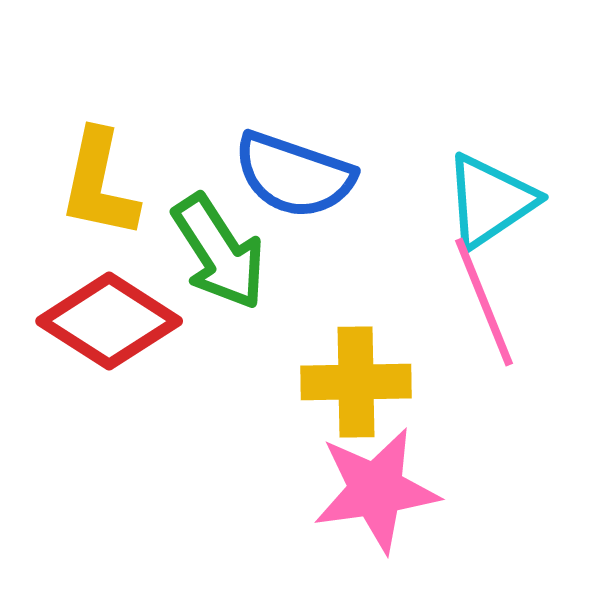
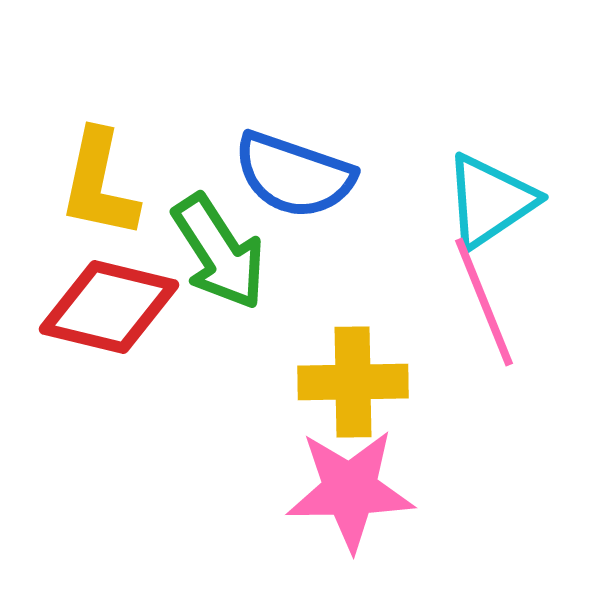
red diamond: moved 14 px up; rotated 19 degrees counterclockwise
yellow cross: moved 3 px left
pink star: moved 26 px left; rotated 7 degrees clockwise
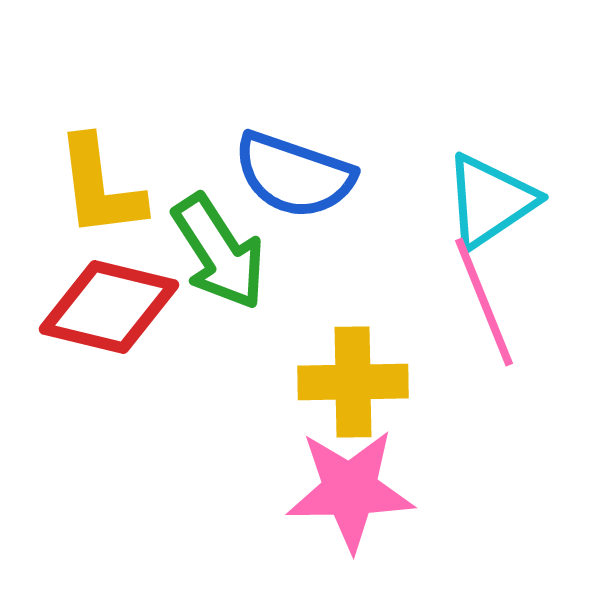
yellow L-shape: moved 1 px right, 3 px down; rotated 19 degrees counterclockwise
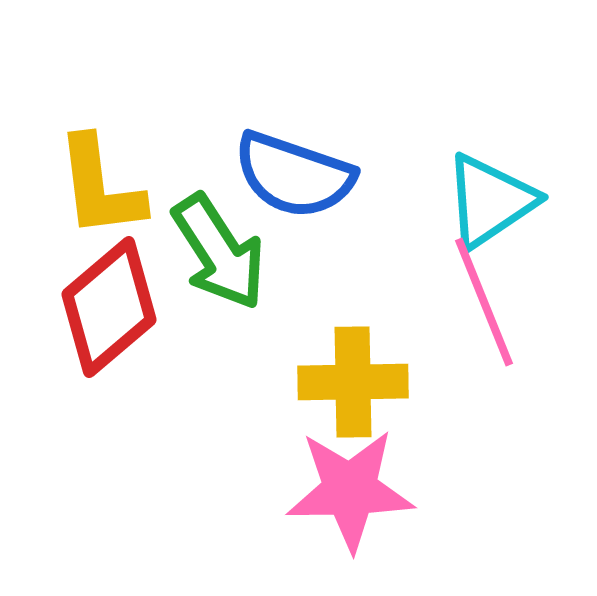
red diamond: rotated 54 degrees counterclockwise
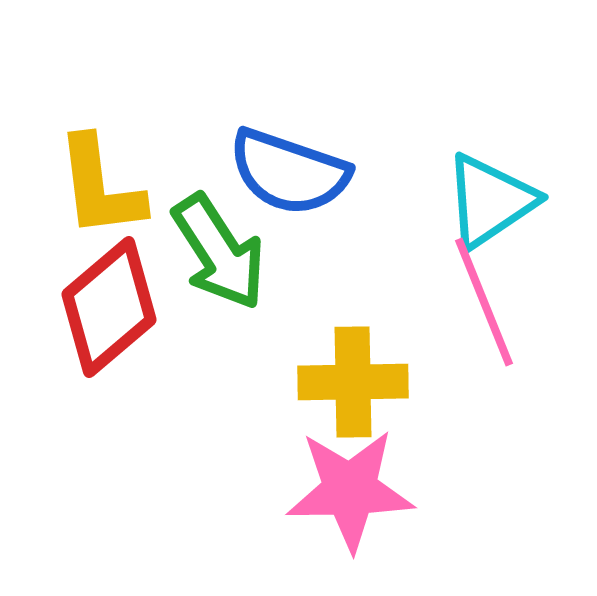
blue semicircle: moved 5 px left, 3 px up
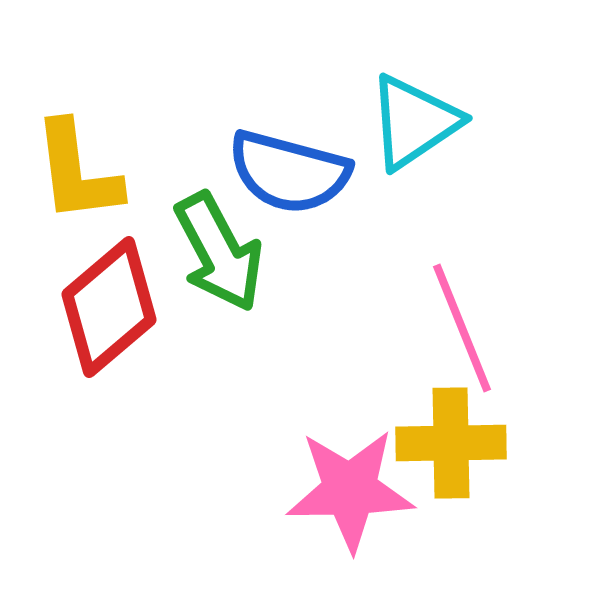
blue semicircle: rotated 4 degrees counterclockwise
yellow L-shape: moved 23 px left, 15 px up
cyan triangle: moved 76 px left, 79 px up
green arrow: rotated 5 degrees clockwise
pink line: moved 22 px left, 26 px down
yellow cross: moved 98 px right, 61 px down
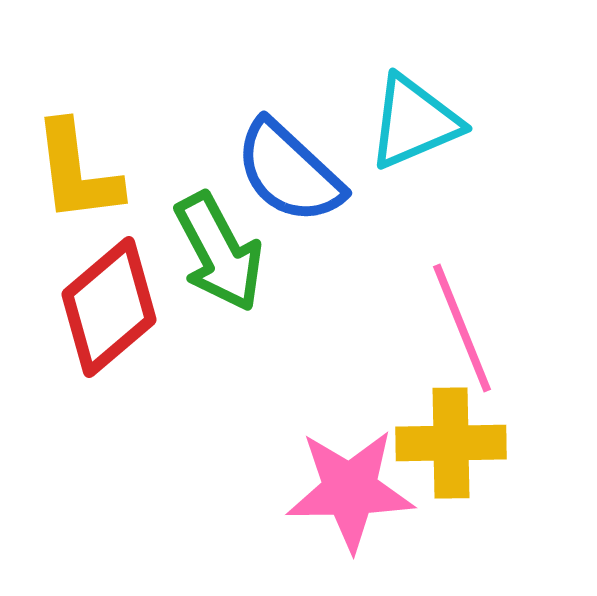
cyan triangle: rotated 11 degrees clockwise
blue semicircle: rotated 28 degrees clockwise
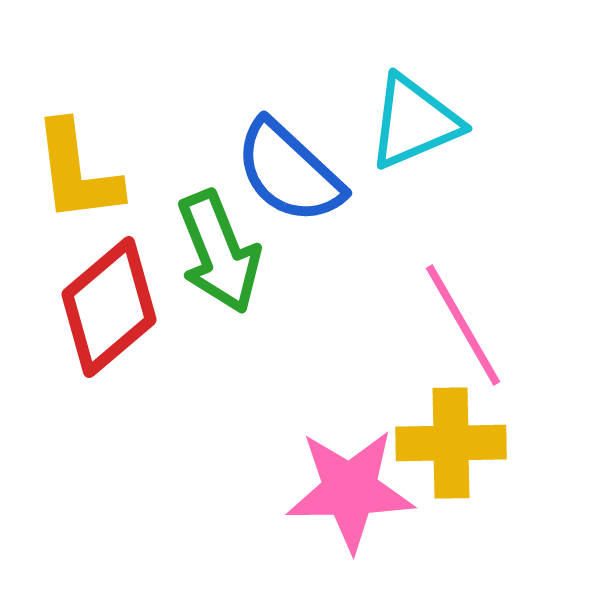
green arrow: rotated 6 degrees clockwise
pink line: moved 1 px right, 3 px up; rotated 8 degrees counterclockwise
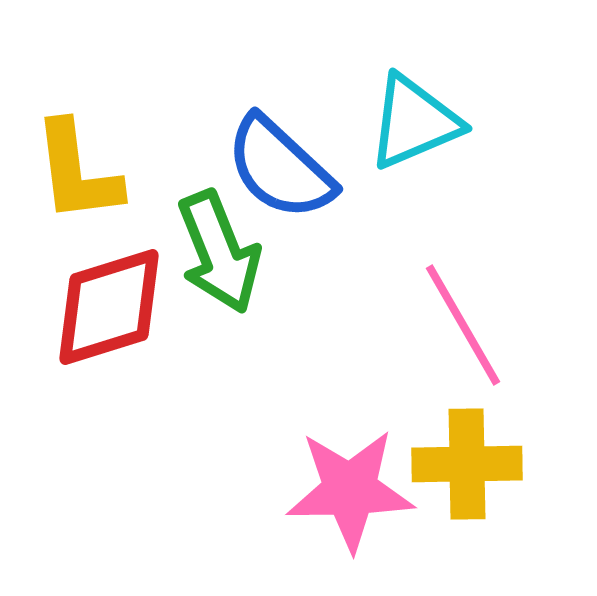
blue semicircle: moved 9 px left, 4 px up
red diamond: rotated 23 degrees clockwise
yellow cross: moved 16 px right, 21 px down
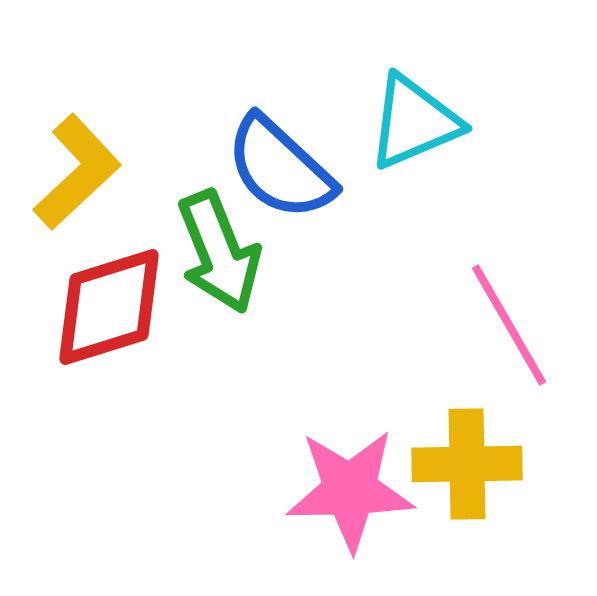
yellow L-shape: rotated 126 degrees counterclockwise
pink line: moved 46 px right
